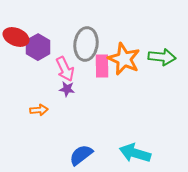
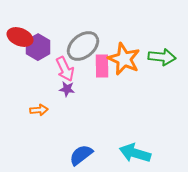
red ellipse: moved 4 px right
gray ellipse: moved 3 px left, 2 px down; rotated 44 degrees clockwise
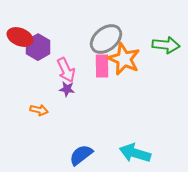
gray ellipse: moved 23 px right, 7 px up
green arrow: moved 4 px right, 12 px up
pink arrow: moved 1 px right, 1 px down
orange arrow: rotated 18 degrees clockwise
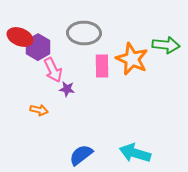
gray ellipse: moved 22 px left, 6 px up; rotated 40 degrees clockwise
orange star: moved 8 px right
pink arrow: moved 13 px left
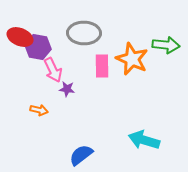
purple hexagon: rotated 20 degrees counterclockwise
cyan arrow: moved 9 px right, 13 px up
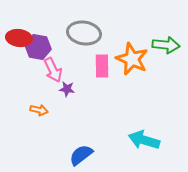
gray ellipse: rotated 8 degrees clockwise
red ellipse: moved 1 px left, 1 px down; rotated 15 degrees counterclockwise
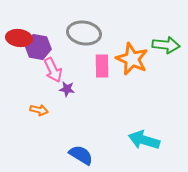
blue semicircle: rotated 70 degrees clockwise
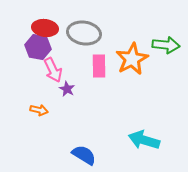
red ellipse: moved 26 px right, 10 px up
orange star: rotated 20 degrees clockwise
pink rectangle: moved 3 px left
purple star: rotated 21 degrees clockwise
blue semicircle: moved 3 px right
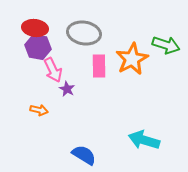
red ellipse: moved 10 px left
green arrow: rotated 12 degrees clockwise
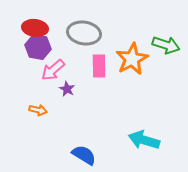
pink arrow: rotated 75 degrees clockwise
orange arrow: moved 1 px left
